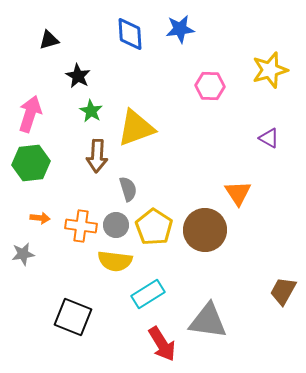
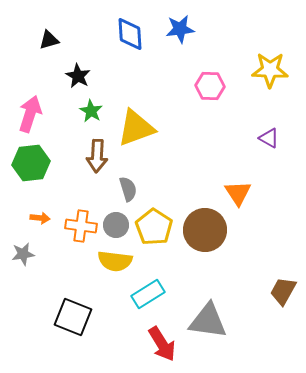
yellow star: rotated 18 degrees clockwise
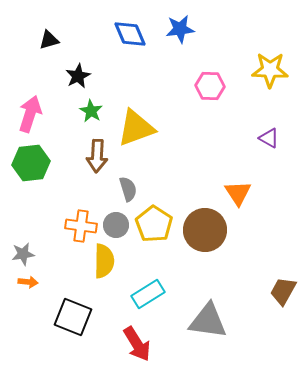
blue diamond: rotated 20 degrees counterclockwise
black star: rotated 15 degrees clockwise
orange arrow: moved 12 px left, 64 px down
yellow pentagon: moved 3 px up
yellow semicircle: moved 11 px left; rotated 96 degrees counterclockwise
red arrow: moved 25 px left
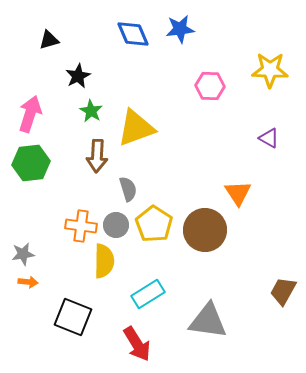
blue diamond: moved 3 px right
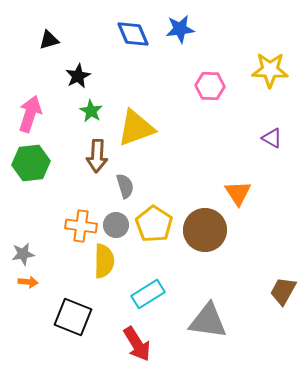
purple triangle: moved 3 px right
gray semicircle: moved 3 px left, 3 px up
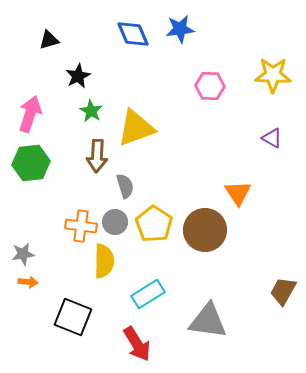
yellow star: moved 3 px right, 5 px down
gray circle: moved 1 px left, 3 px up
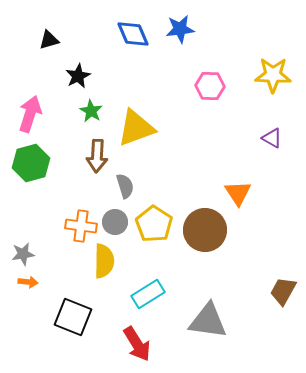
green hexagon: rotated 9 degrees counterclockwise
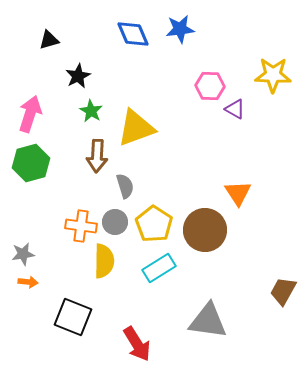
purple triangle: moved 37 px left, 29 px up
cyan rectangle: moved 11 px right, 26 px up
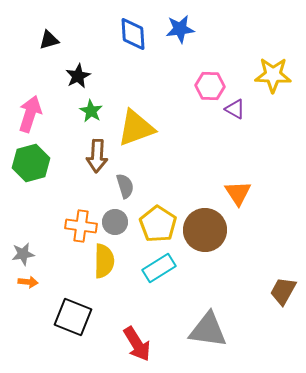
blue diamond: rotated 20 degrees clockwise
yellow pentagon: moved 4 px right
gray triangle: moved 9 px down
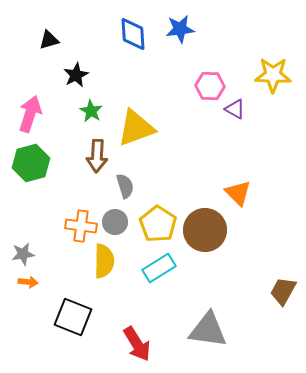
black star: moved 2 px left, 1 px up
orange triangle: rotated 12 degrees counterclockwise
